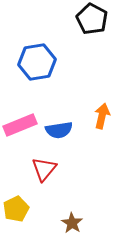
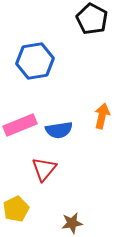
blue hexagon: moved 2 px left, 1 px up
brown star: rotated 30 degrees clockwise
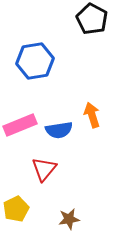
orange arrow: moved 10 px left, 1 px up; rotated 30 degrees counterclockwise
brown star: moved 3 px left, 4 px up
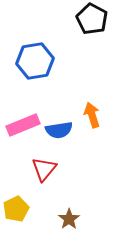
pink rectangle: moved 3 px right
brown star: rotated 25 degrees counterclockwise
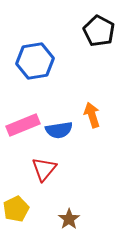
black pentagon: moved 7 px right, 12 px down
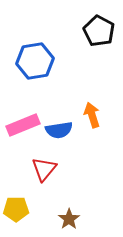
yellow pentagon: rotated 25 degrees clockwise
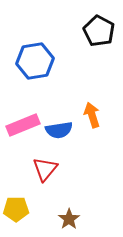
red triangle: moved 1 px right
